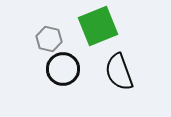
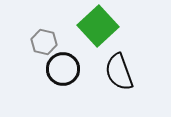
green square: rotated 21 degrees counterclockwise
gray hexagon: moved 5 px left, 3 px down
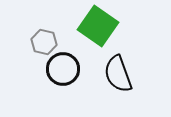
green square: rotated 12 degrees counterclockwise
black semicircle: moved 1 px left, 2 px down
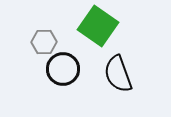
gray hexagon: rotated 15 degrees counterclockwise
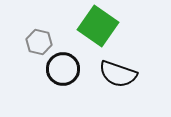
gray hexagon: moved 5 px left; rotated 15 degrees clockwise
black semicircle: rotated 51 degrees counterclockwise
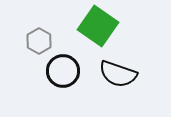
gray hexagon: moved 1 px up; rotated 15 degrees clockwise
black circle: moved 2 px down
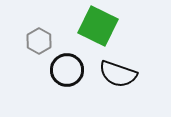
green square: rotated 9 degrees counterclockwise
black circle: moved 4 px right, 1 px up
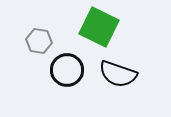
green square: moved 1 px right, 1 px down
gray hexagon: rotated 20 degrees counterclockwise
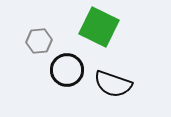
gray hexagon: rotated 15 degrees counterclockwise
black semicircle: moved 5 px left, 10 px down
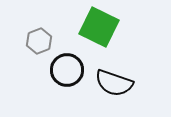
gray hexagon: rotated 15 degrees counterclockwise
black semicircle: moved 1 px right, 1 px up
